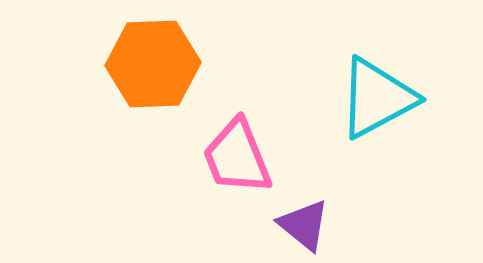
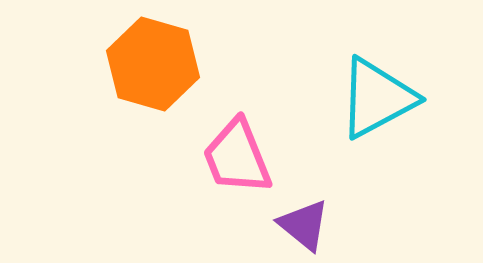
orange hexagon: rotated 18 degrees clockwise
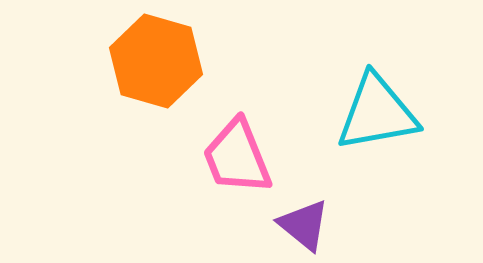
orange hexagon: moved 3 px right, 3 px up
cyan triangle: moved 15 px down; rotated 18 degrees clockwise
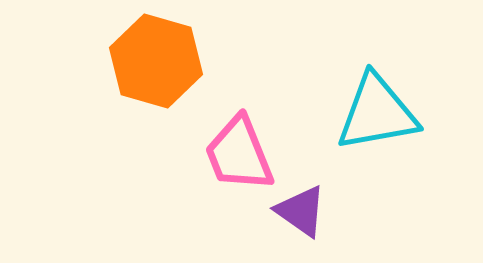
pink trapezoid: moved 2 px right, 3 px up
purple triangle: moved 3 px left, 14 px up; rotated 4 degrees counterclockwise
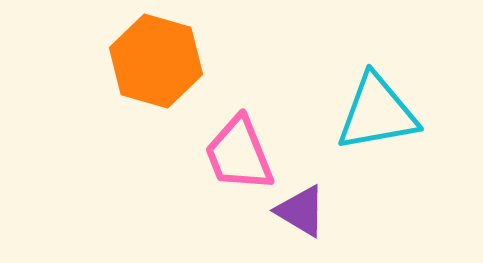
purple triangle: rotated 4 degrees counterclockwise
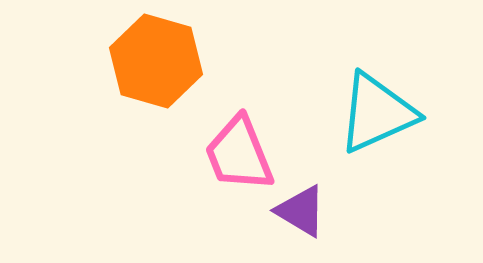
cyan triangle: rotated 14 degrees counterclockwise
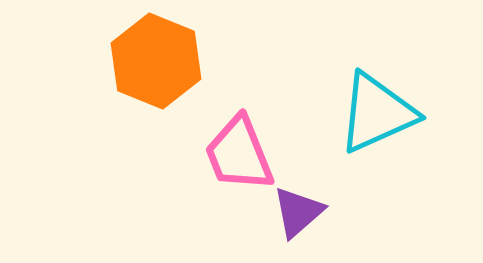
orange hexagon: rotated 6 degrees clockwise
purple triangle: moved 3 px left, 1 px down; rotated 48 degrees clockwise
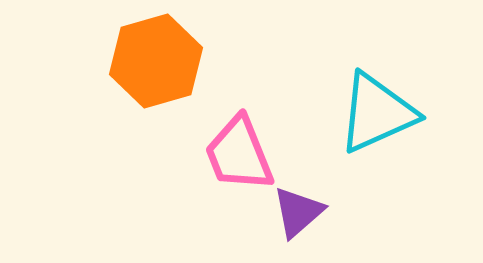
orange hexagon: rotated 22 degrees clockwise
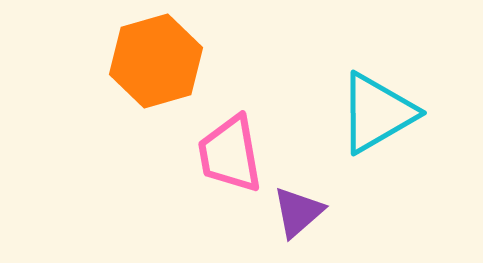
cyan triangle: rotated 6 degrees counterclockwise
pink trapezoid: moved 9 px left; rotated 12 degrees clockwise
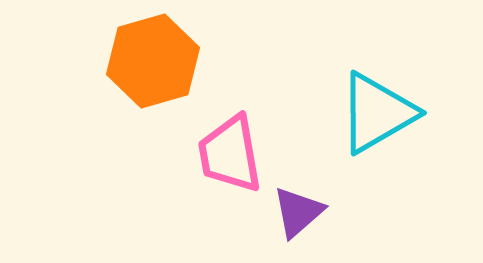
orange hexagon: moved 3 px left
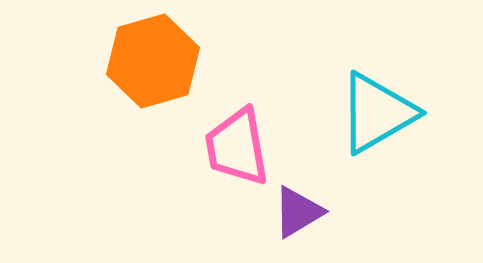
pink trapezoid: moved 7 px right, 7 px up
purple triangle: rotated 10 degrees clockwise
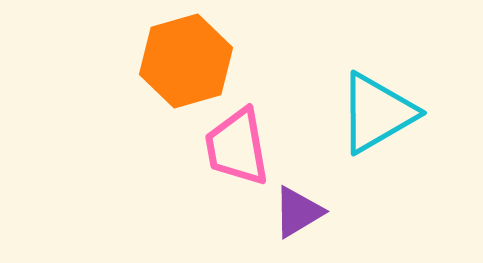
orange hexagon: moved 33 px right
